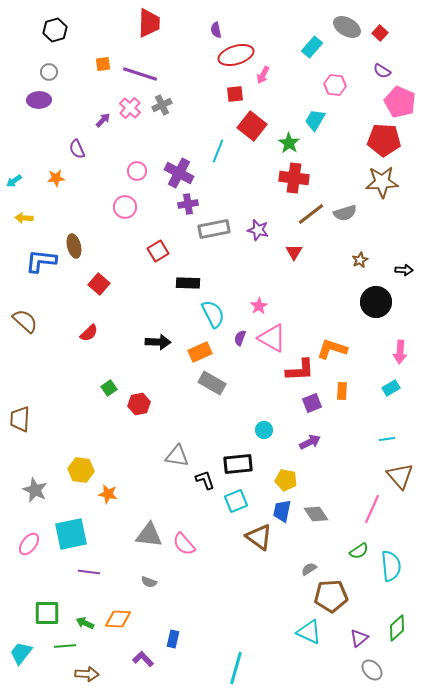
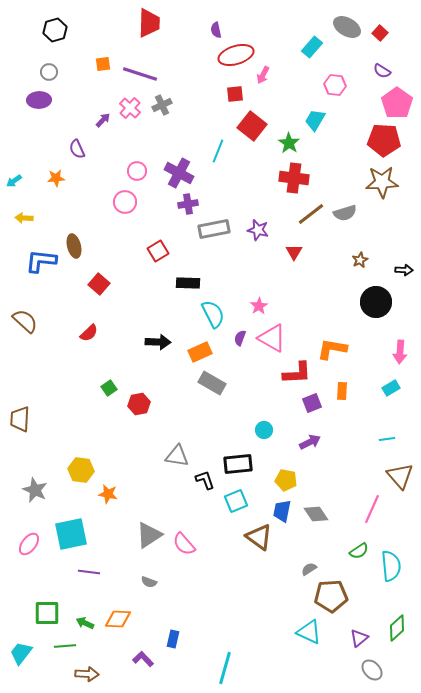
pink pentagon at (400, 102): moved 3 px left, 1 px down; rotated 12 degrees clockwise
pink circle at (125, 207): moved 5 px up
orange L-shape at (332, 349): rotated 8 degrees counterclockwise
red L-shape at (300, 370): moved 3 px left, 3 px down
gray triangle at (149, 535): rotated 40 degrees counterclockwise
cyan line at (236, 668): moved 11 px left
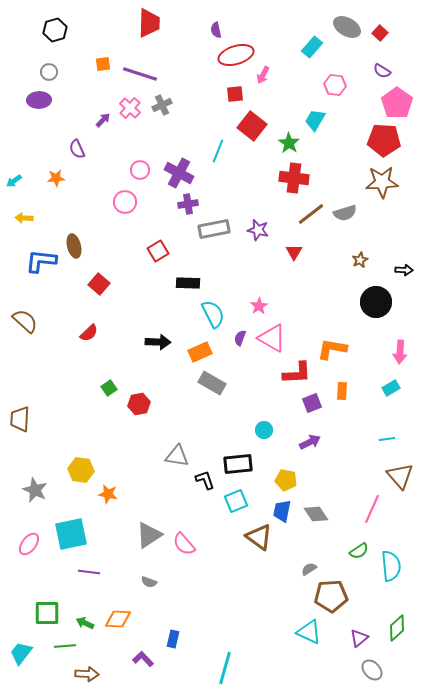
pink circle at (137, 171): moved 3 px right, 1 px up
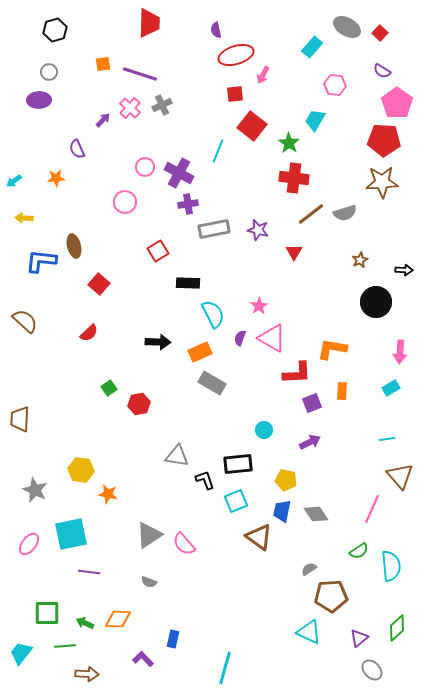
pink circle at (140, 170): moved 5 px right, 3 px up
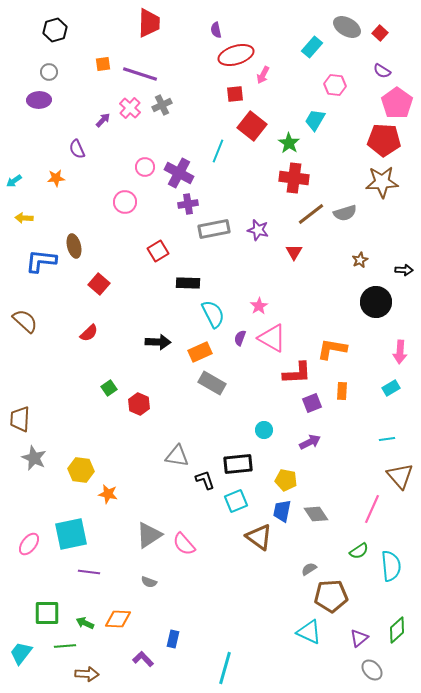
red hexagon at (139, 404): rotated 25 degrees counterclockwise
gray star at (35, 490): moved 1 px left, 32 px up
green diamond at (397, 628): moved 2 px down
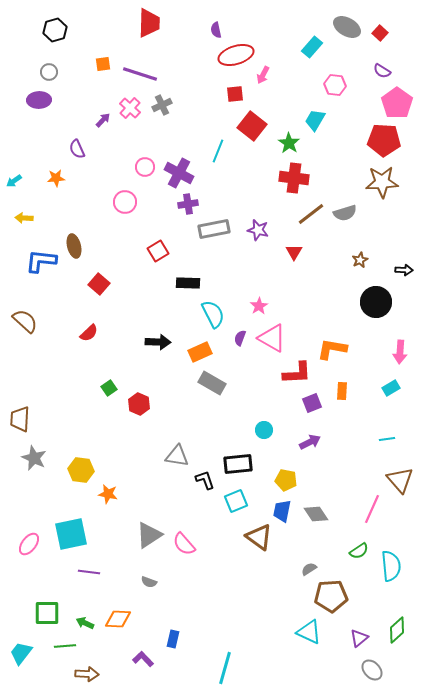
brown triangle at (400, 476): moved 4 px down
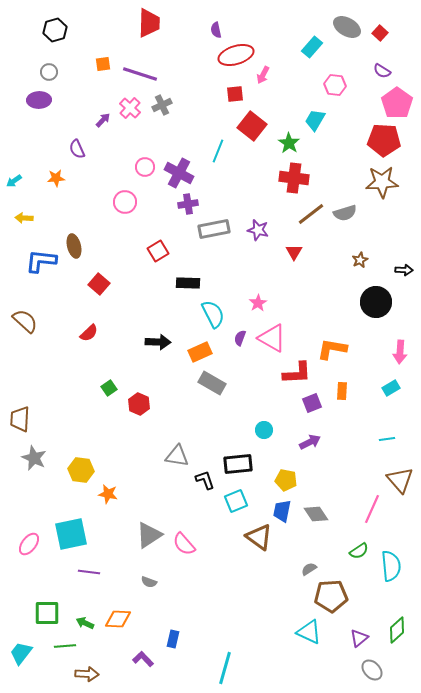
pink star at (259, 306): moved 1 px left, 3 px up
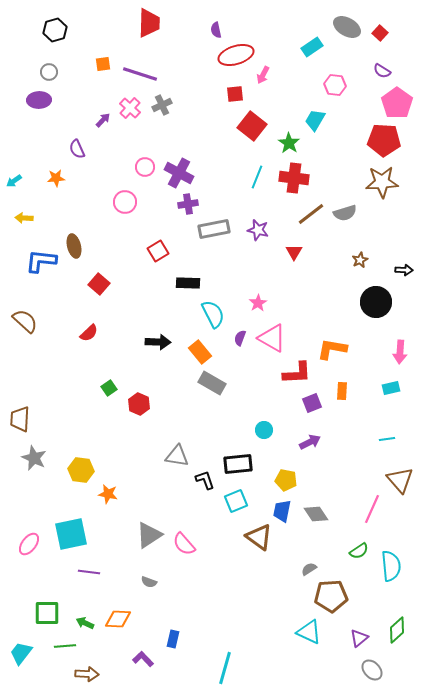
cyan rectangle at (312, 47): rotated 15 degrees clockwise
cyan line at (218, 151): moved 39 px right, 26 px down
orange rectangle at (200, 352): rotated 75 degrees clockwise
cyan rectangle at (391, 388): rotated 18 degrees clockwise
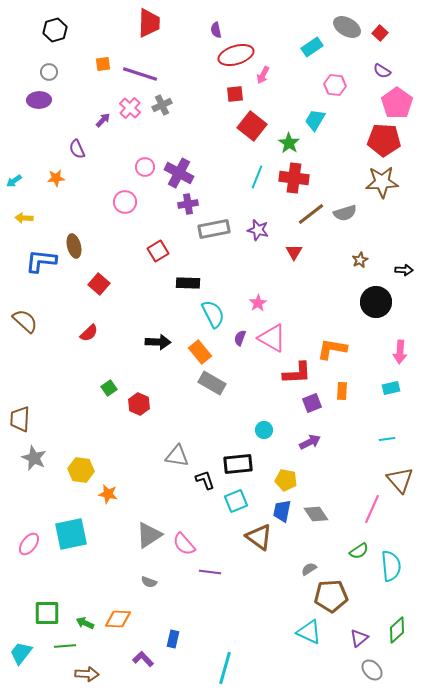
purple line at (89, 572): moved 121 px right
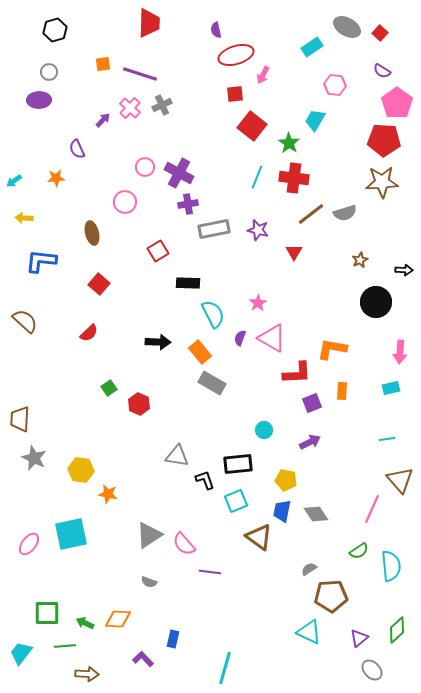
brown ellipse at (74, 246): moved 18 px right, 13 px up
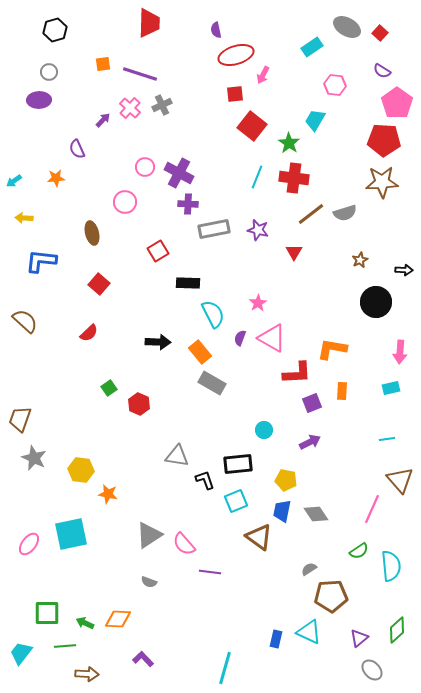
purple cross at (188, 204): rotated 12 degrees clockwise
brown trapezoid at (20, 419): rotated 16 degrees clockwise
blue rectangle at (173, 639): moved 103 px right
